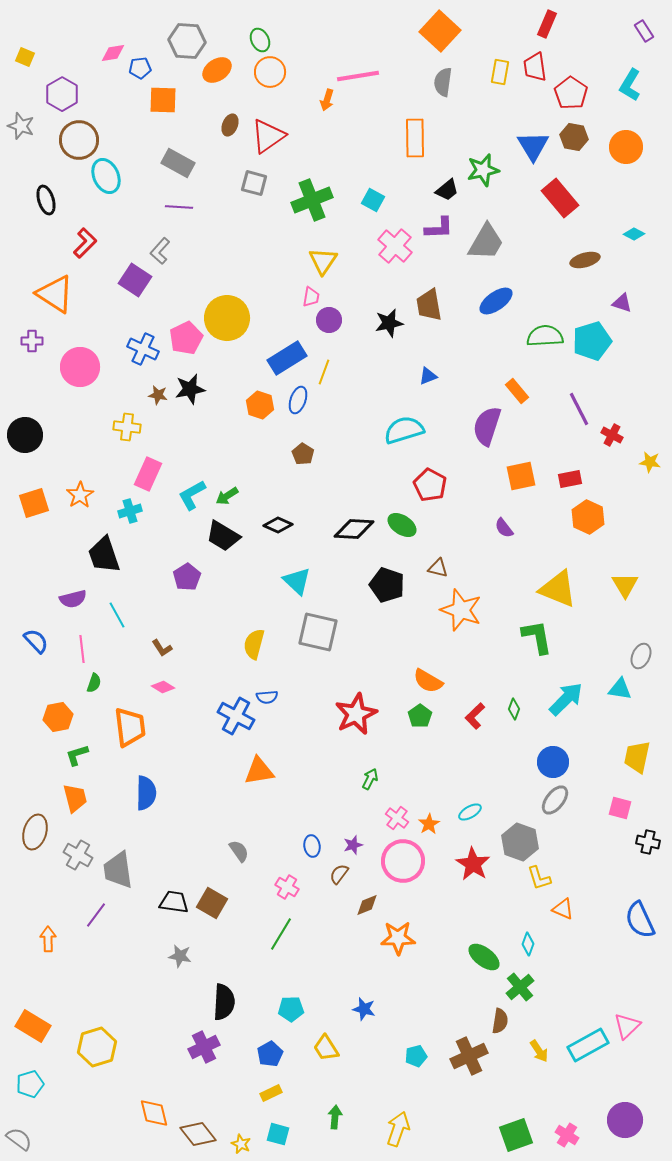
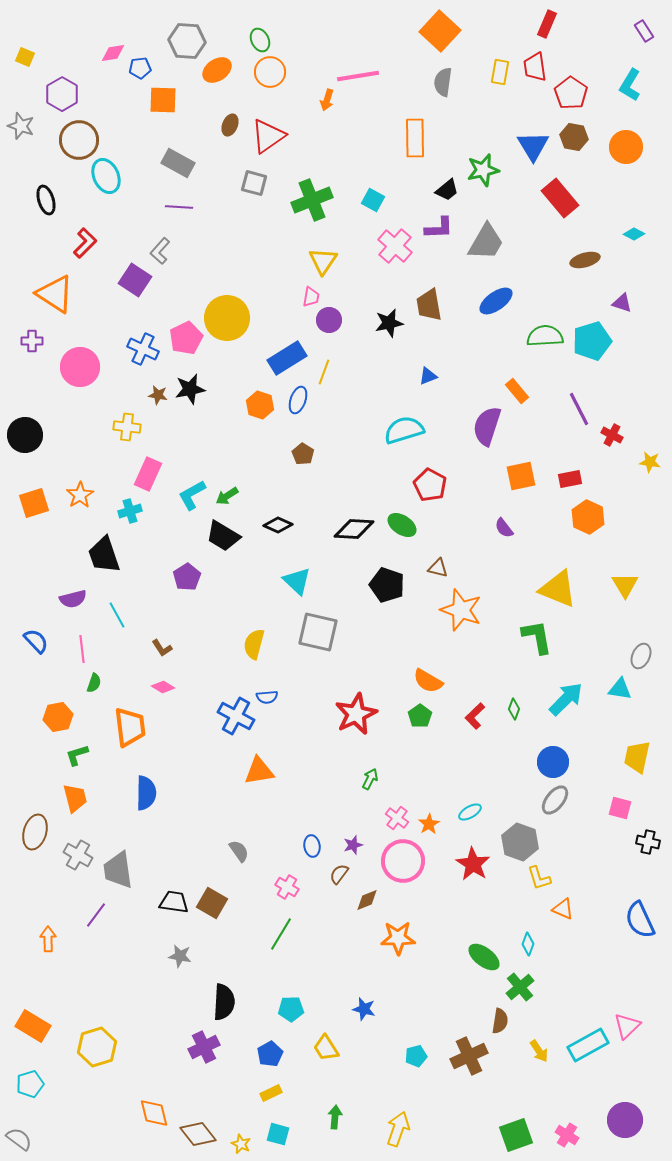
brown diamond at (367, 905): moved 5 px up
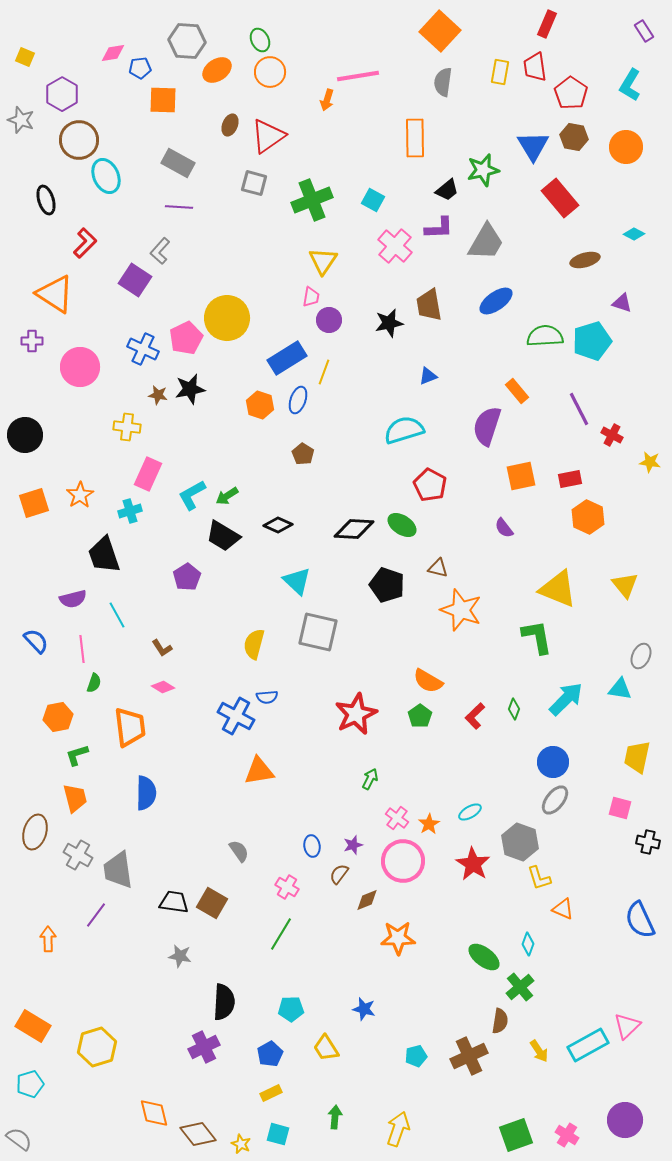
gray star at (21, 126): moved 6 px up
yellow triangle at (625, 585): rotated 8 degrees counterclockwise
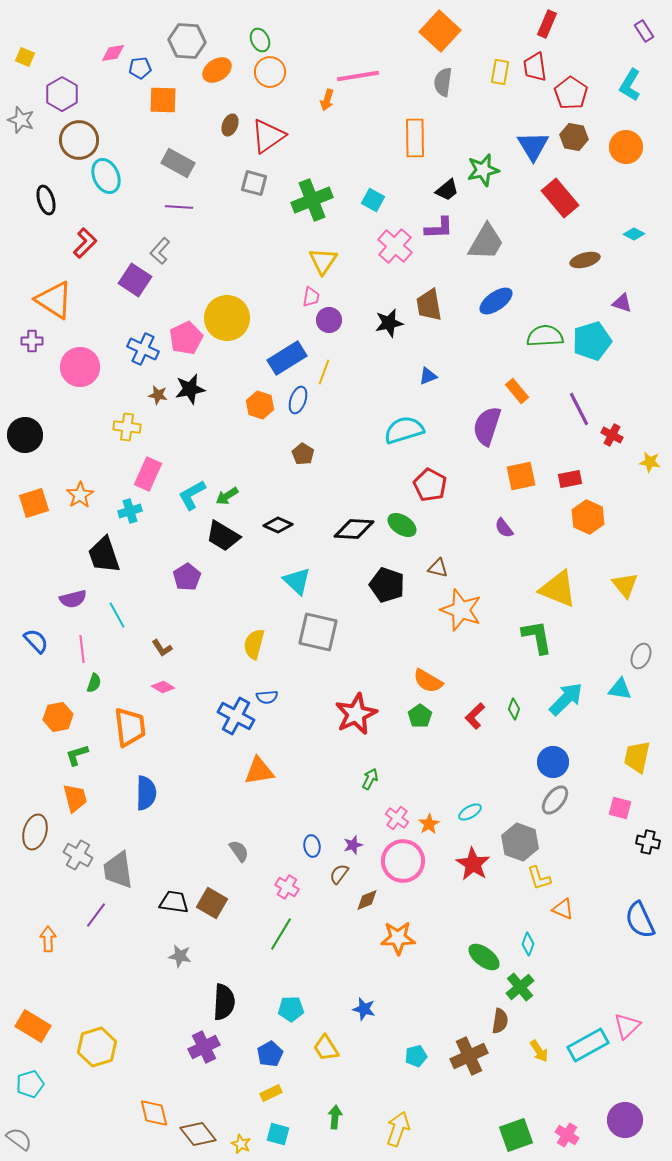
orange triangle at (55, 294): moved 1 px left, 6 px down
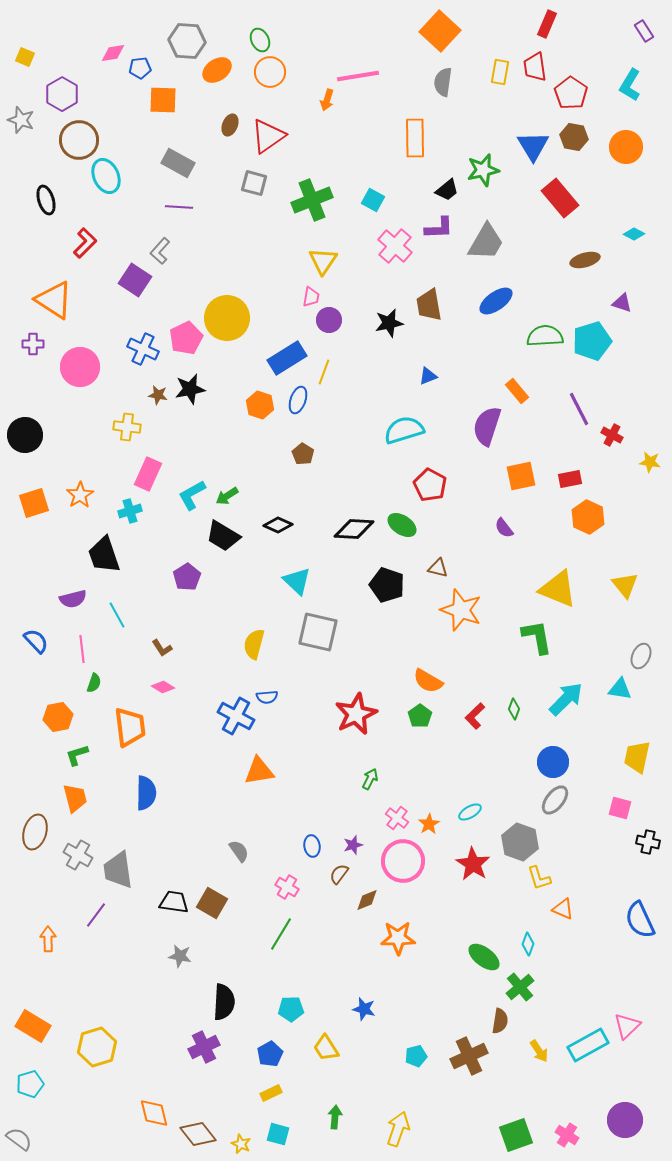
purple cross at (32, 341): moved 1 px right, 3 px down
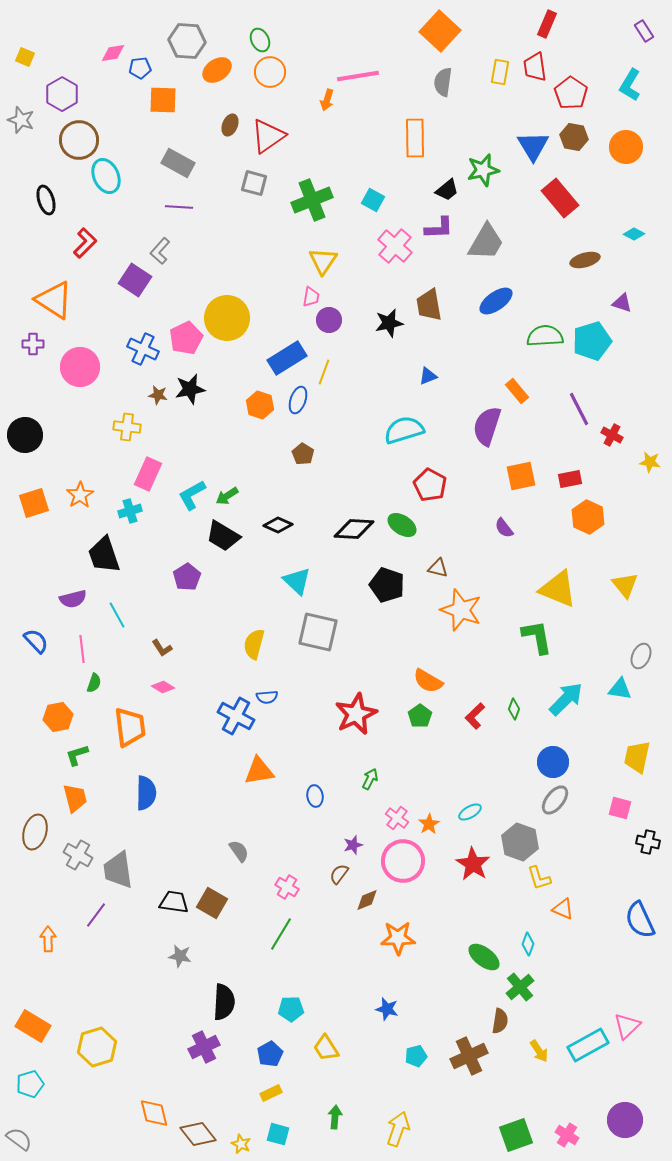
blue ellipse at (312, 846): moved 3 px right, 50 px up
blue star at (364, 1009): moved 23 px right
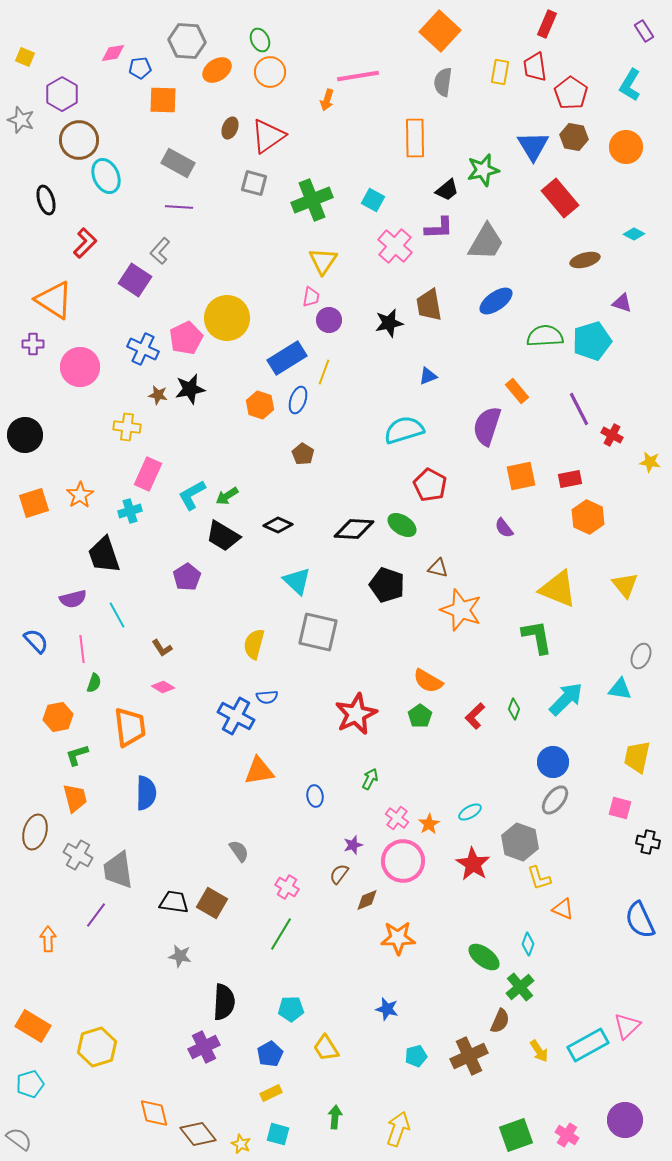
brown ellipse at (230, 125): moved 3 px down
brown semicircle at (500, 1021): rotated 15 degrees clockwise
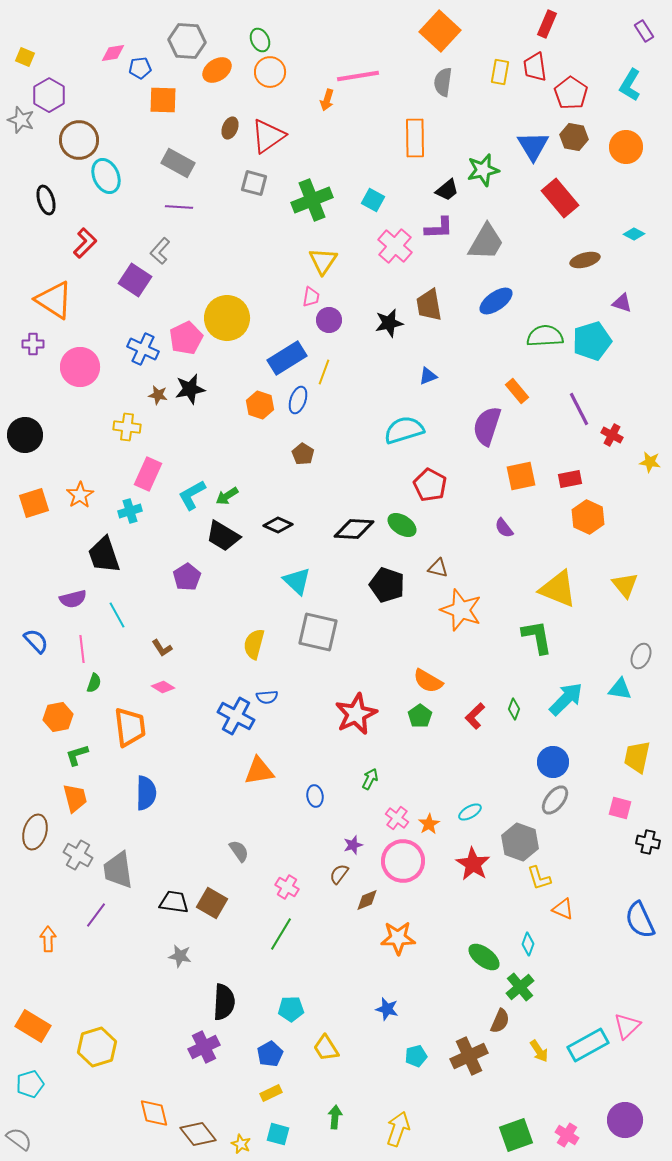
purple hexagon at (62, 94): moved 13 px left, 1 px down
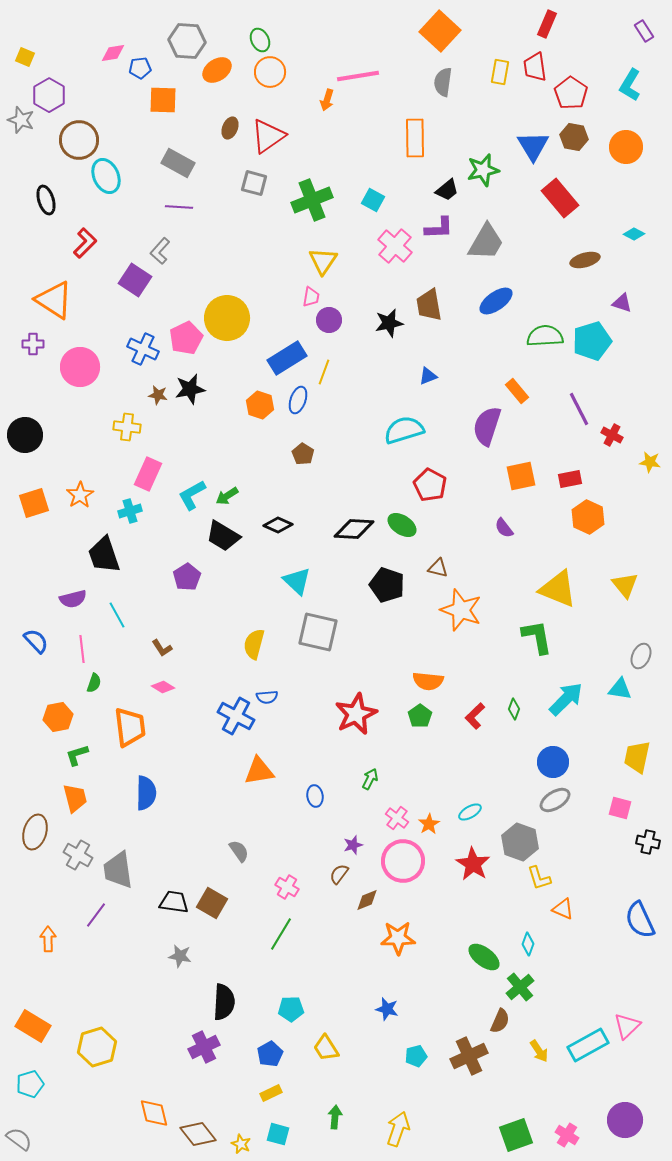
orange semicircle at (428, 681): rotated 24 degrees counterclockwise
gray ellipse at (555, 800): rotated 20 degrees clockwise
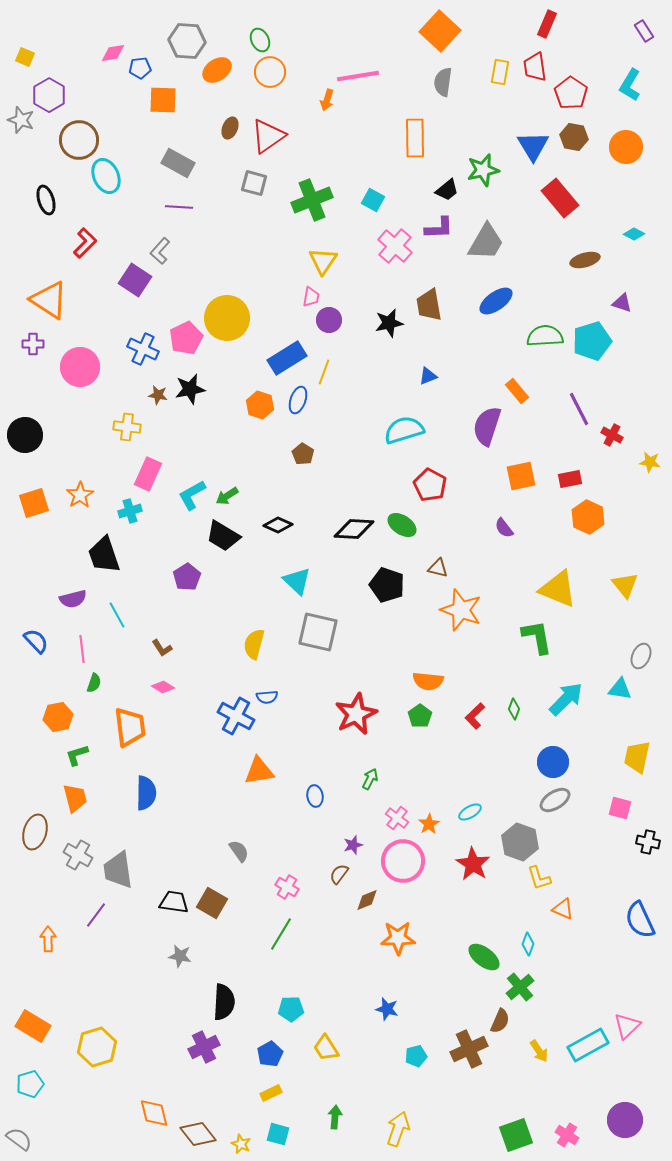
orange triangle at (54, 300): moved 5 px left
brown cross at (469, 1056): moved 7 px up
